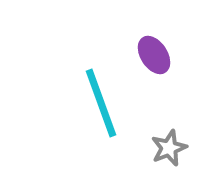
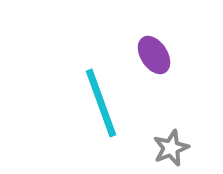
gray star: moved 2 px right
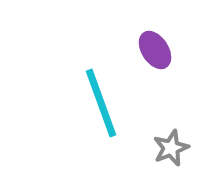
purple ellipse: moved 1 px right, 5 px up
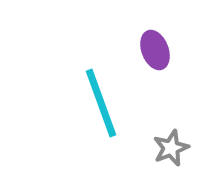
purple ellipse: rotated 12 degrees clockwise
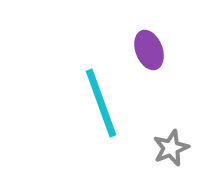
purple ellipse: moved 6 px left
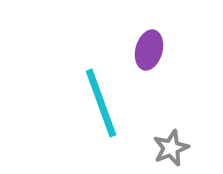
purple ellipse: rotated 36 degrees clockwise
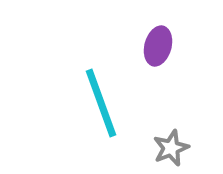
purple ellipse: moved 9 px right, 4 px up
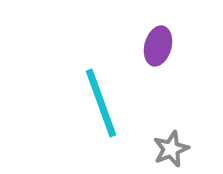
gray star: moved 1 px down
